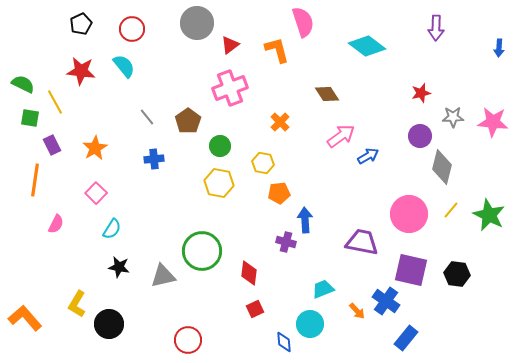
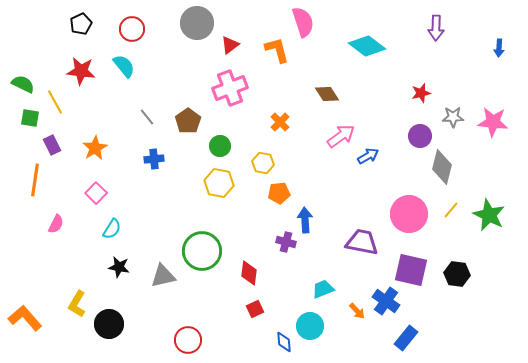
cyan circle at (310, 324): moved 2 px down
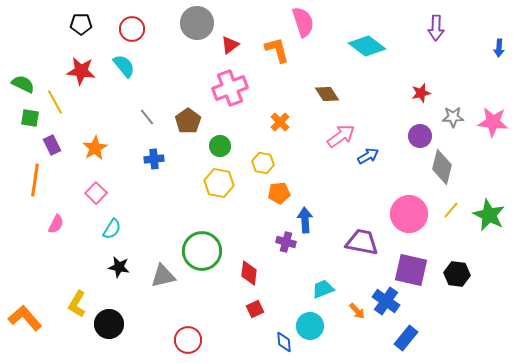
black pentagon at (81, 24): rotated 25 degrees clockwise
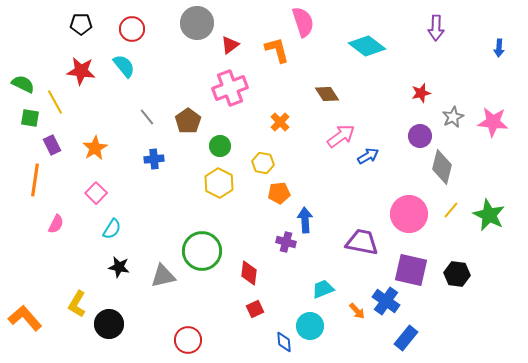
gray star at (453, 117): rotated 25 degrees counterclockwise
yellow hexagon at (219, 183): rotated 16 degrees clockwise
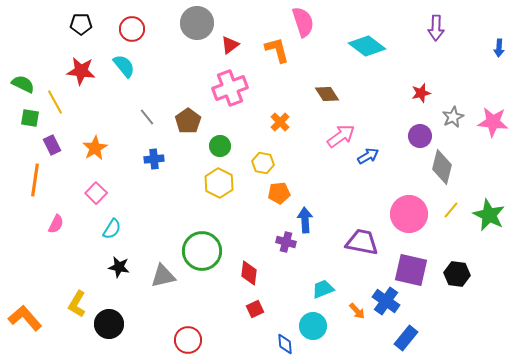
cyan circle at (310, 326): moved 3 px right
blue diamond at (284, 342): moved 1 px right, 2 px down
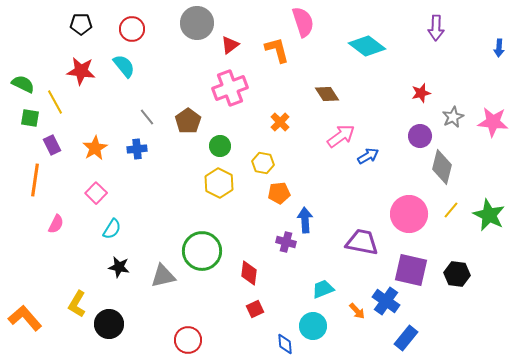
blue cross at (154, 159): moved 17 px left, 10 px up
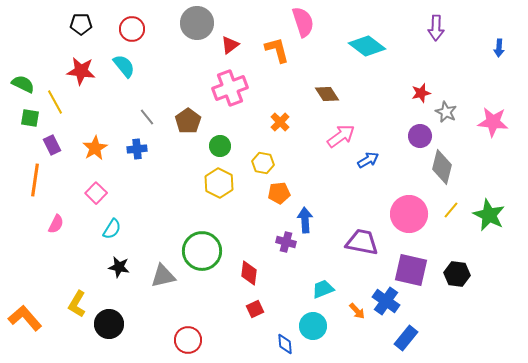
gray star at (453, 117): moved 7 px left, 5 px up; rotated 20 degrees counterclockwise
blue arrow at (368, 156): moved 4 px down
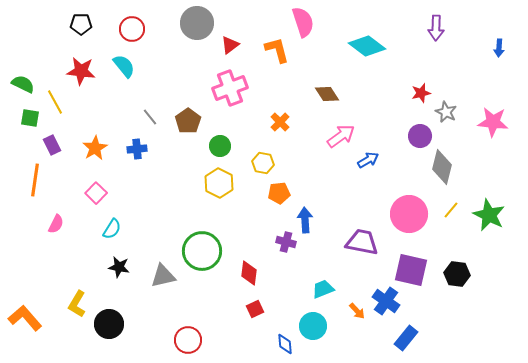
gray line at (147, 117): moved 3 px right
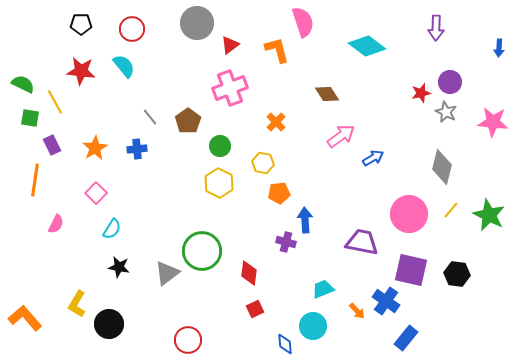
orange cross at (280, 122): moved 4 px left
purple circle at (420, 136): moved 30 px right, 54 px up
blue arrow at (368, 160): moved 5 px right, 2 px up
gray triangle at (163, 276): moved 4 px right, 3 px up; rotated 24 degrees counterclockwise
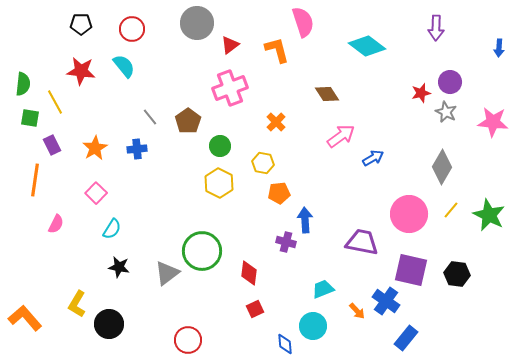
green semicircle at (23, 84): rotated 70 degrees clockwise
gray diamond at (442, 167): rotated 16 degrees clockwise
